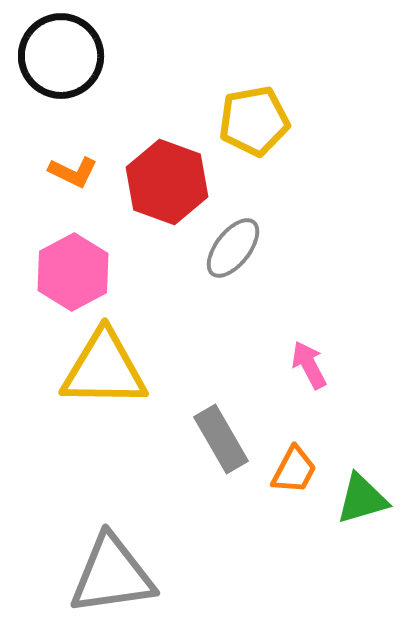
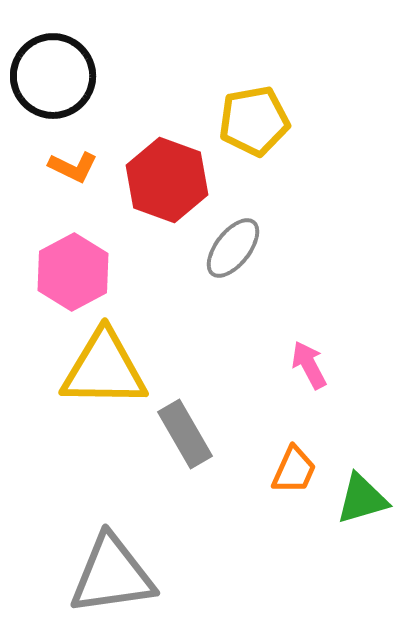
black circle: moved 8 px left, 20 px down
orange L-shape: moved 5 px up
red hexagon: moved 2 px up
gray rectangle: moved 36 px left, 5 px up
orange trapezoid: rotated 4 degrees counterclockwise
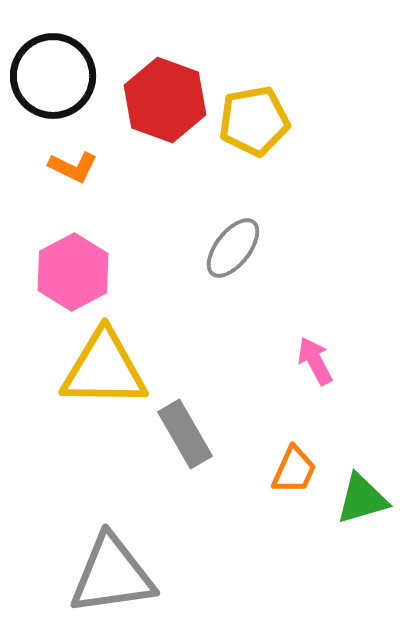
red hexagon: moved 2 px left, 80 px up
pink arrow: moved 6 px right, 4 px up
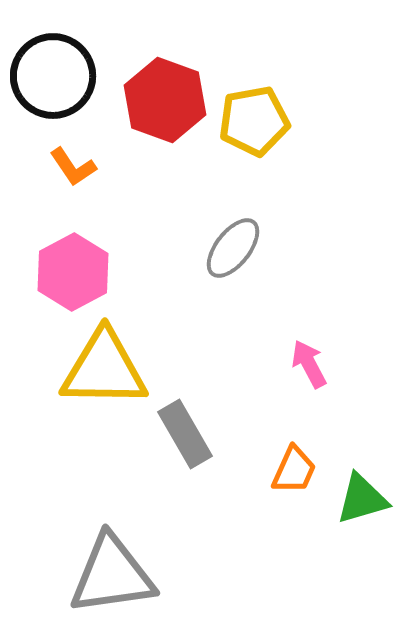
orange L-shape: rotated 30 degrees clockwise
pink arrow: moved 6 px left, 3 px down
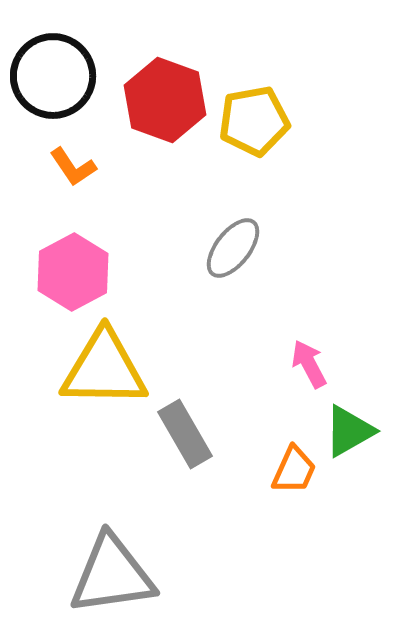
green triangle: moved 13 px left, 68 px up; rotated 14 degrees counterclockwise
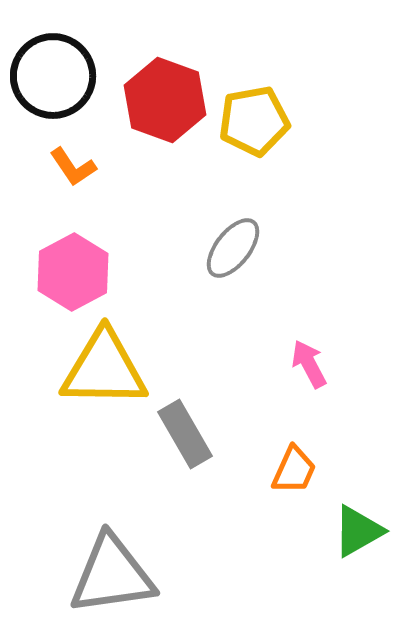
green triangle: moved 9 px right, 100 px down
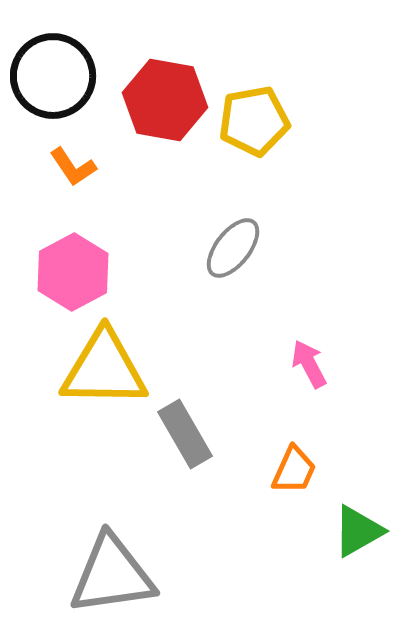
red hexagon: rotated 10 degrees counterclockwise
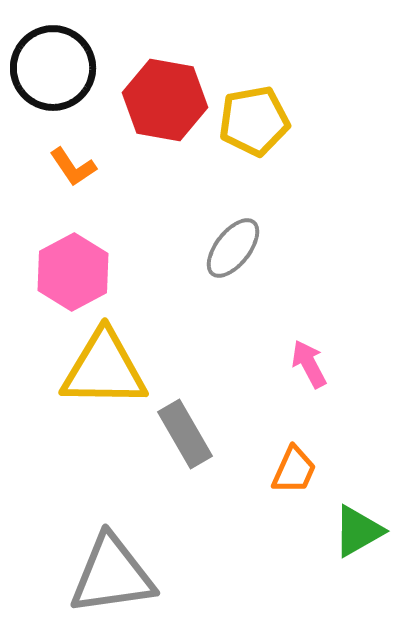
black circle: moved 8 px up
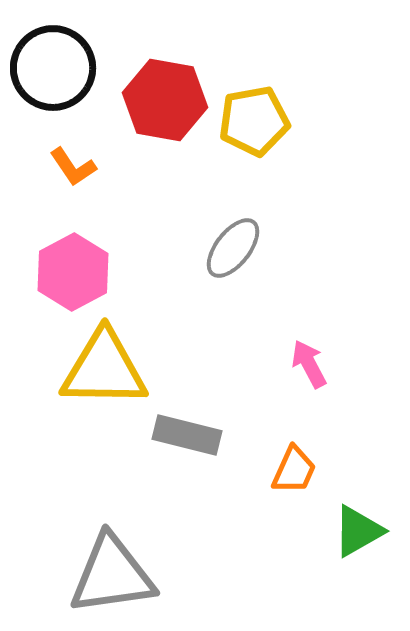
gray rectangle: moved 2 px right, 1 px down; rotated 46 degrees counterclockwise
